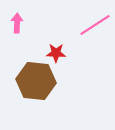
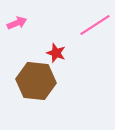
pink arrow: rotated 66 degrees clockwise
red star: rotated 18 degrees clockwise
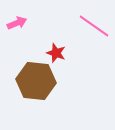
pink line: moved 1 px left, 1 px down; rotated 68 degrees clockwise
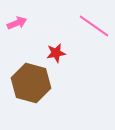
red star: rotated 30 degrees counterclockwise
brown hexagon: moved 5 px left, 2 px down; rotated 9 degrees clockwise
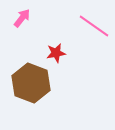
pink arrow: moved 5 px right, 5 px up; rotated 30 degrees counterclockwise
brown hexagon: rotated 6 degrees clockwise
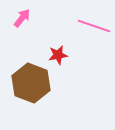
pink line: rotated 16 degrees counterclockwise
red star: moved 2 px right, 2 px down
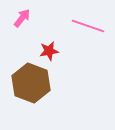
pink line: moved 6 px left
red star: moved 9 px left, 4 px up
